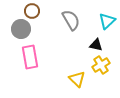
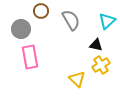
brown circle: moved 9 px right
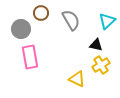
brown circle: moved 2 px down
yellow triangle: rotated 18 degrees counterclockwise
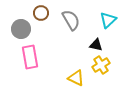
cyan triangle: moved 1 px right, 1 px up
yellow triangle: moved 1 px left, 1 px up
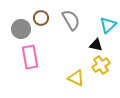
brown circle: moved 5 px down
cyan triangle: moved 5 px down
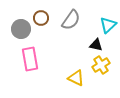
gray semicircle: rotated 65 degrees clockwise
pink rectangle: moved 2 px down
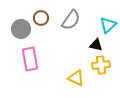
yellow cross: rotated 24 degrees clockwise
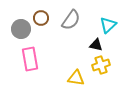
yellow cross: rotated 12 degrees counterclockwise
yellow triangle: rotated 18 degrees counterclockwise
